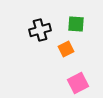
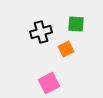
black cross: moved 1 px right, 2 px down
pink square: moved 29 px left
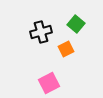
green square: rotated 36 degrees clockwise
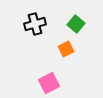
black cross: moved 6 px left, 8 px up
